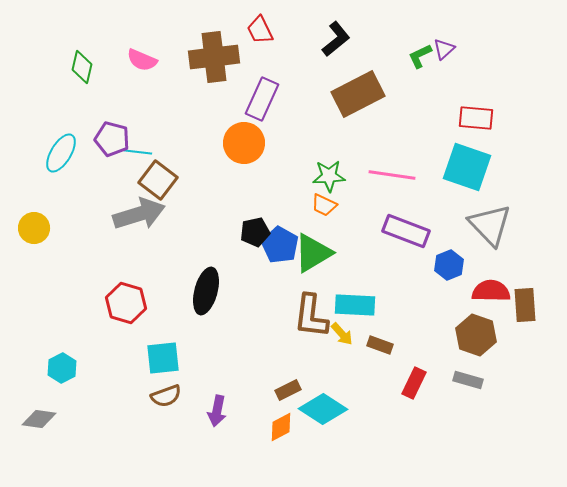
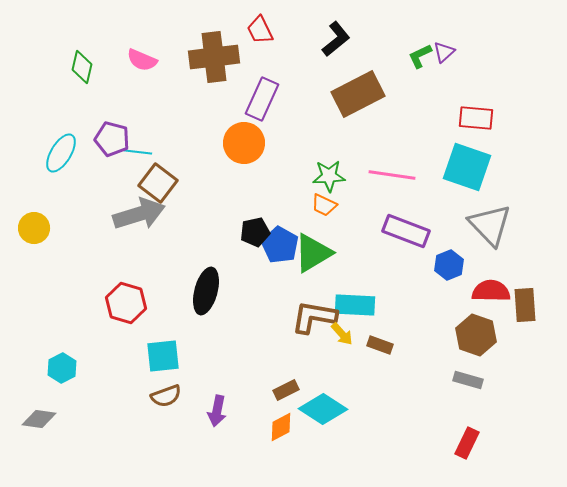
purple triangle at (444, 49): moved 3 px down
brown square at (158, 180): moved 3 px down
brown L-shape at (311, 316): moved 3 px right, 1 px down; rotated 93 degrees clockwise
cyan square at (163, 358): moved 2 px up
red rectangle at (414, 383): moved 53 px right, 60 px down
brown rectangle at (288, 390): moved 2 px left
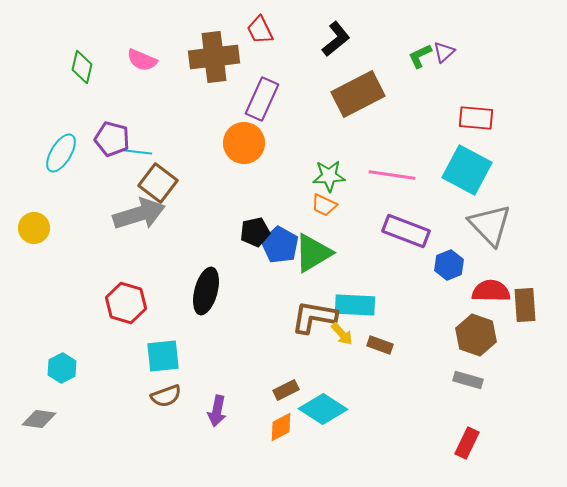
cyan square at (467, 167): moved 3 px down; rotated 9 degrees clockwise
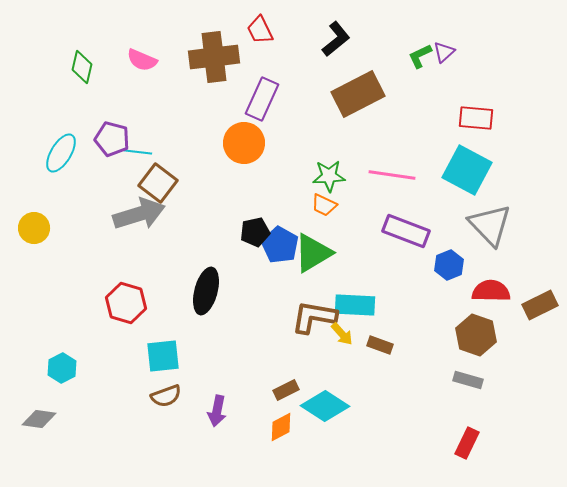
brown rectangle at (525, 305): moved 15 px right; rotated 68 degrees clockwise
cyan diamond at (323, 409): moved 2 px right, 3 px up
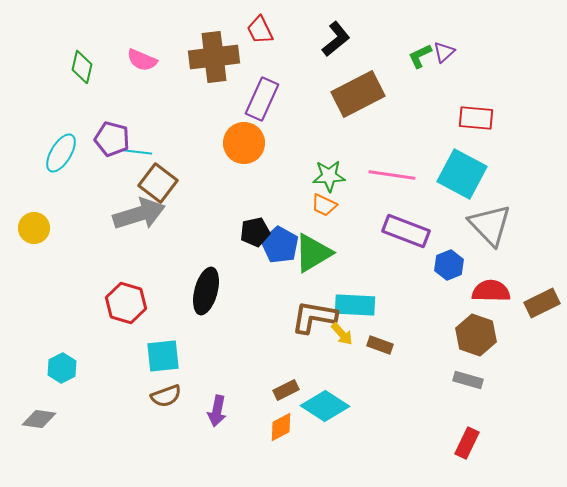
cyan square at (467, 170): moved 5 px left, 4 px down
brown rectangle at (540, 305): moved 2 px right, 2 px up
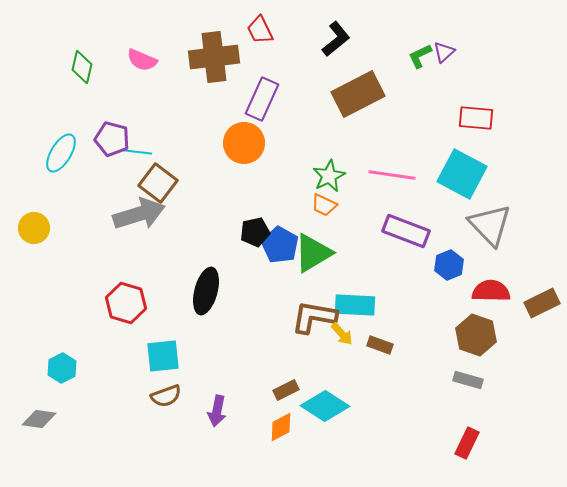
green star at (329, 176): rotated 24 degrees counterclockwise
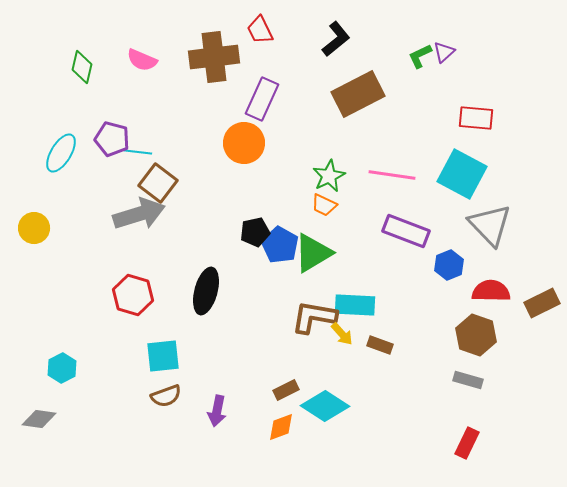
red hexagon at (126, 303): moved 7 px right, 8 px up
orange diamond at (281, 427): rotated 8 degrees clockwise
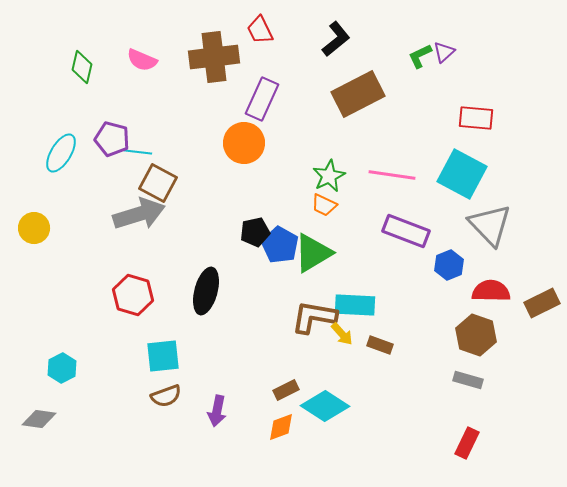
brown square at (158, 183): rotated 9 degrees counterclockwise
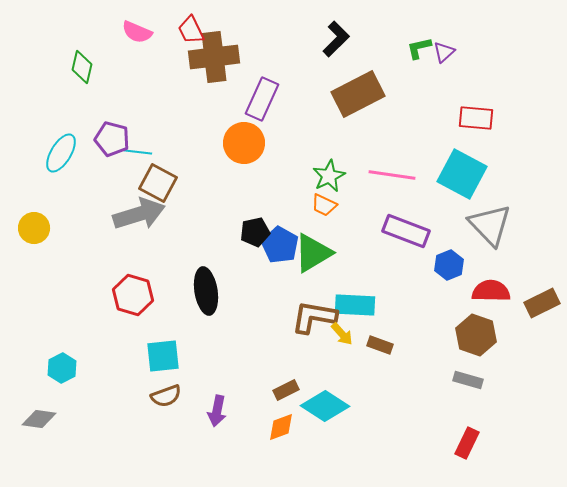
red trapezoid at (260, 30): moved 69 px left
black L-shape at (336, 39): rotated 6 degrees counterclockwise
green L-shape at (420, 56): moved 1 px left, 8 px up; rotated 12 degrees clockwise
pink semicircle at (142, 60): moved 5 px left, 28 px up
black ellipse at (206, 291): rotated 24 degrees counterclockwise
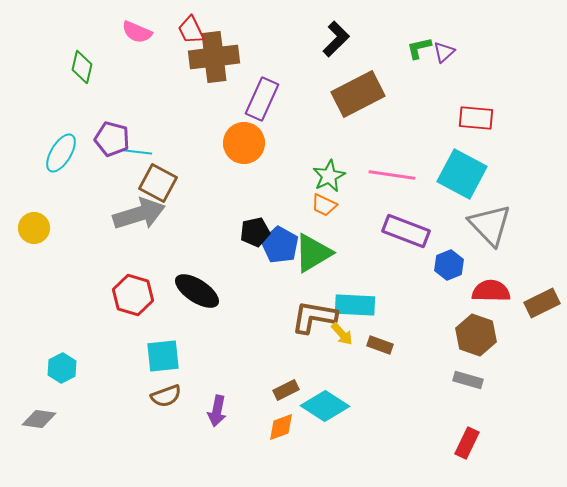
black ellipse at (206, 291): moved 9 px left; rotated 48 degrees counterclockwise
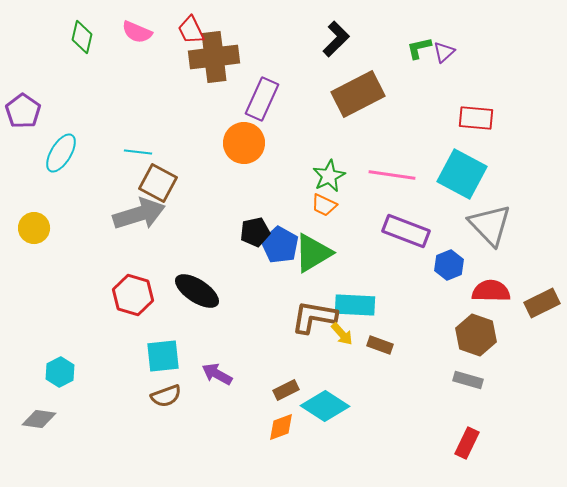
green diamond at (82, 67): moved 30 px up
purple pentagon at (112, 139): moved 89 px left, 28 px up; rotated 20 degrees clockwise
cyan hexagon at (62, 368): moved 2 px left, 4 px down
purple arrow at (217, 411): moved 37 px up; rotated 108 degrees clockwise
